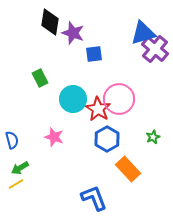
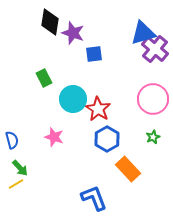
green rectangle: moved 4 px right
pink circle: moved 34 px right
green arrow: rotated 102 degrees counterclockwise
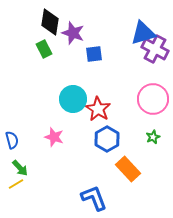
purple cross: rotated 12 degrees counterclockwise
green rectangle: moved 29 px up
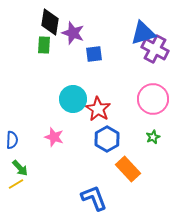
green rectangle: moved 4 px up; rotated 30 degrees clockwise
blue semicircle: rotated 18 degrees clockwise
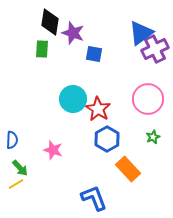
blue triangle: moved 2 px left; rotated 20 degrees counterclockwise
green rectangle: moved 2 px left, 4 px down
purple cross: rotated 36 degrees clockwise
blue square: rotated 18 degrees clockwise
pink circle: moved 5 px left
pink star: moved 1 px left, 13 px down
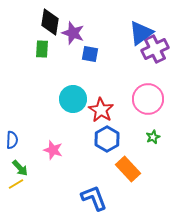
blue square: moved 4 px left
red star: moved 3 px right, 1 px down
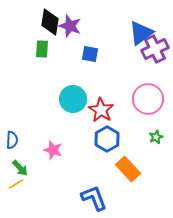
purple star: moved 3 px left, 7 px up
green star: moved 3 px right
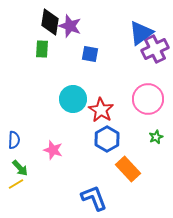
blue semicircle: moved 2 px right
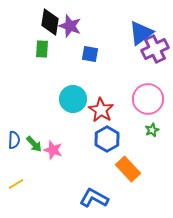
green star: moved 4 px left, 7 px up
green arrow: moved 14 px right, 24 px up
blue L-shape: rotated 40 degrees counterclockwise
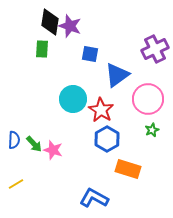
blue triangle: moved 24 px left, 42 px down
orange rectangle: rotated 30 degrees counterclockwise
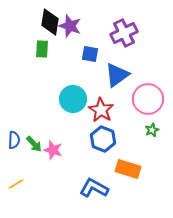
purple cross: moved 31 px left, 16 px up
blue hexagon: moved 4 px left; rotated 10 degrees counterclockwise
blue L-shape: moved 10 px up
